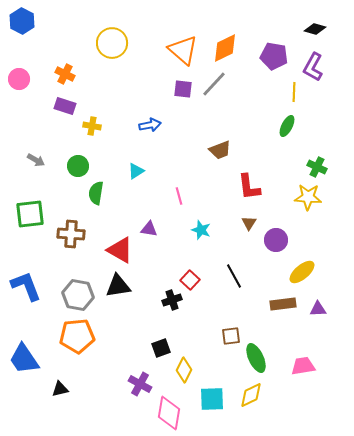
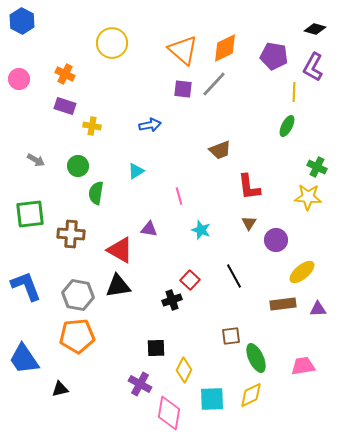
black square at (161, 348): moved 5 px left; rotated 18 degrees clockwise
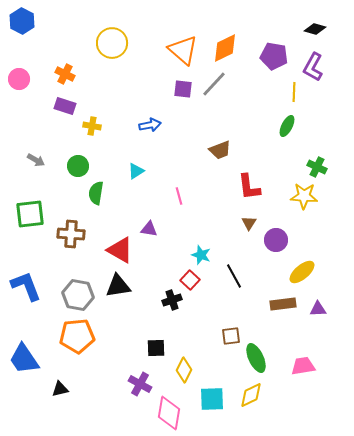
yellow star at (308, 197): moved 4 px left, 1 px up
cyan star at (201, 230): moved 25 px down
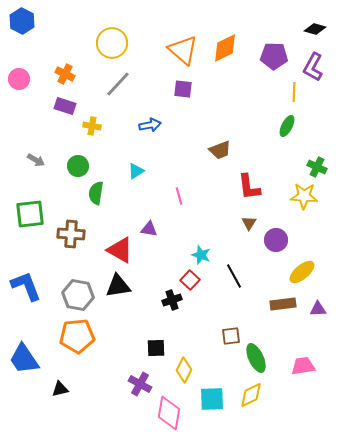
purple pentagon at (274, 56): rotated 8 degrees counterclockwise
gray line at (214, 84): moved 96 px left
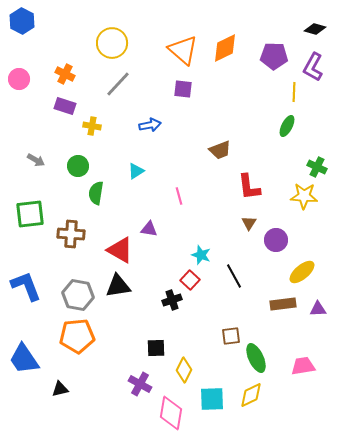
pink diamond at (169, 413): moved 2 px right
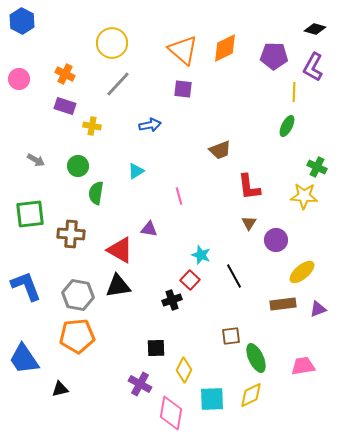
purple triangle at (318, 309): rotated 18 degrees counterclockwise
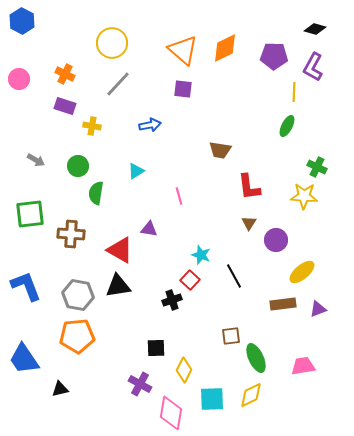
brown trapezoid at (220, 150): rotated 30 degrees clockwise
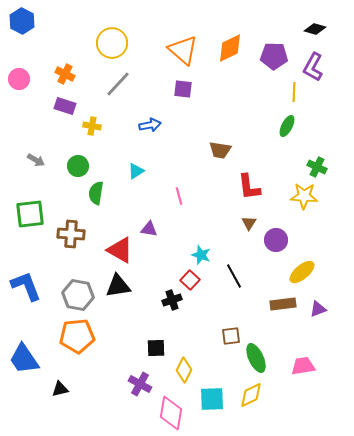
orange diamond at (225, 48): moved 5 px right
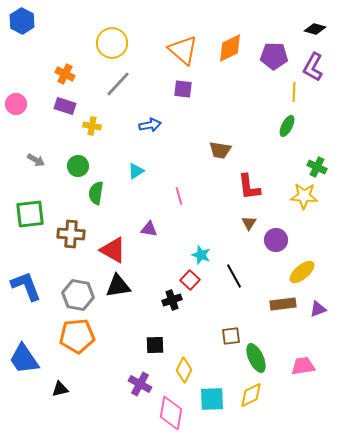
pink circle at (19, 79): moved 3 px left, 25 px down
red triangle at (120, 250): moved 7 px left
black square at (156, 348): moved 1 px left, 3 px up
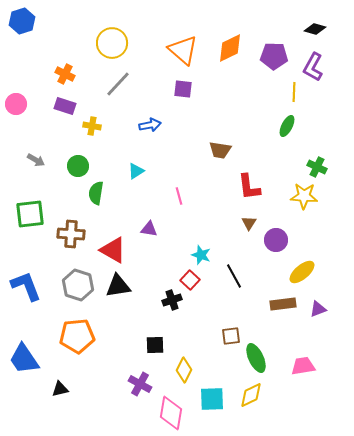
blue hexagon at (22, 21): rotated 15 degrees clockwise
gray hexagon at (78, 295): moved 10 px up; rotated 8 degrees clockwise
